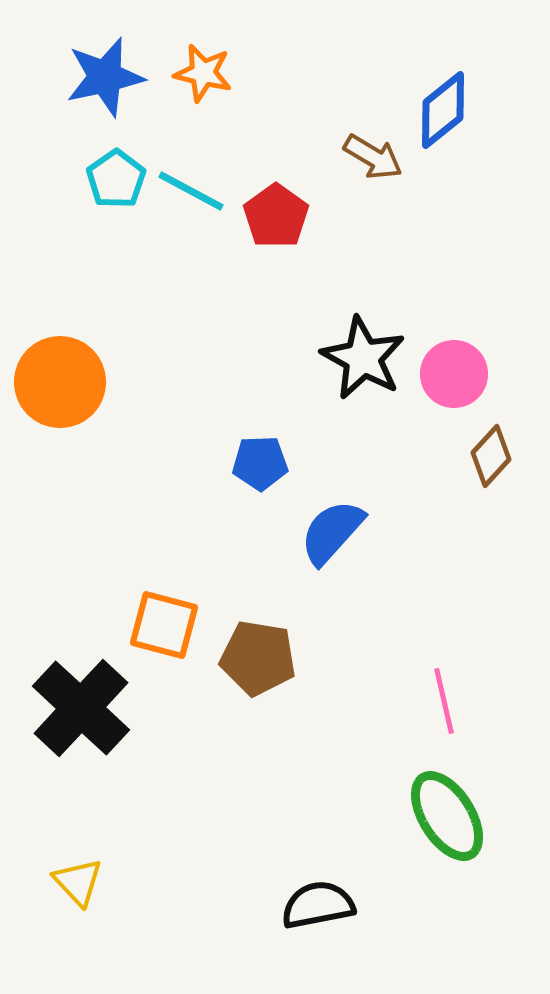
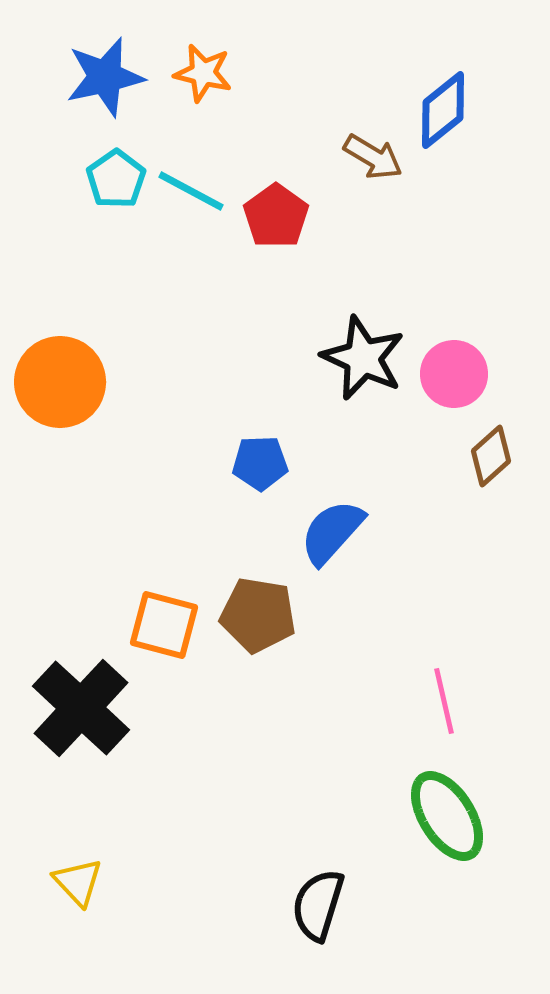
black star: rotated 4 degrees counterclockwise
brown diamond: rotated 6 degrees clockwise
brown pentagon: moved 43 px up
black semicircle: rotated 62 degrees counterclockwise
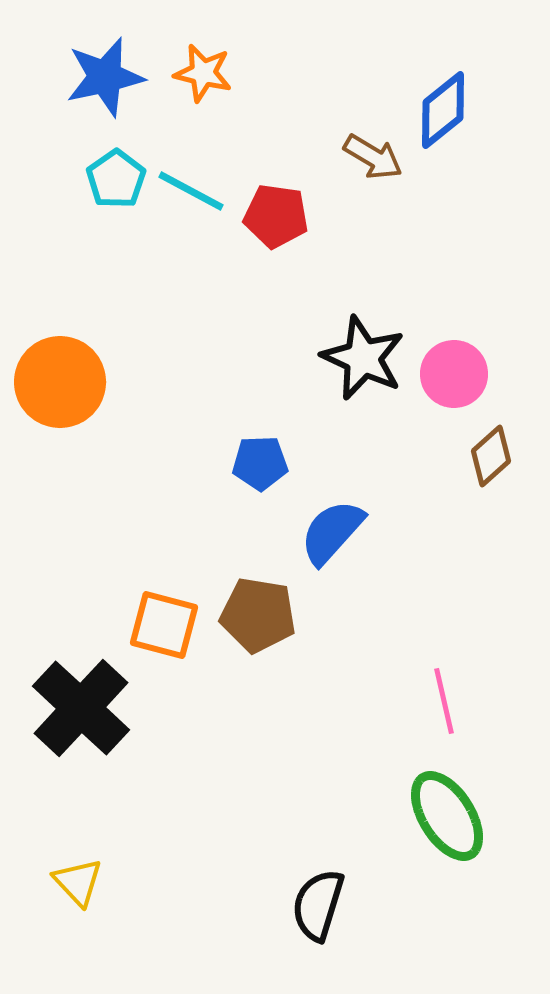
red pentagon: rotated 28 degrees counterclockwise
